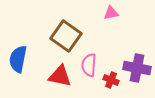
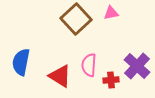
brown square: moved 10 px right, 17 px up; rotated 12 degrees clockwise
blue semicircle: moved 3 px right, 3 px down
purple cross: moved 2 px up; rotated 32 degrees clockwise
red triangle: rotated 20 degrees clockwise
red cross: rotated 28 degrees counterclockwise
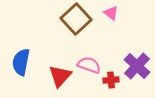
pink triangle: rotated 49 degrees clockwise
pink semicircle: rotated 105 degrees clockwise
red triangle: rotated 40 degrees clockwise
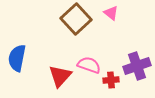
blue semicircle: moved 4 px left, 4 px up
purple cross: rotated 28 degrees clockwise
